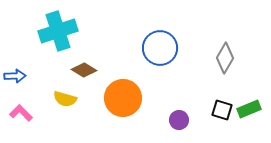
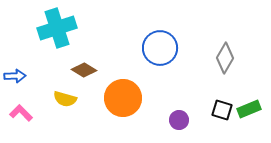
cyan cross: moved 1 px left, 3 px up
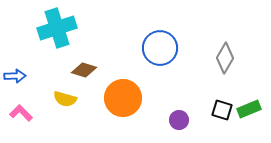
brown diamond: rotated 15 degrees counterclockwise
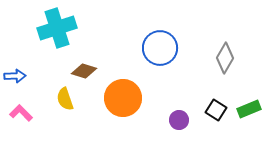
brown diamond: moved 1 px down
yellow semicircle: rotated 55 degrees clockwise
black square: moved 6 px left; rotated 15 degrees clockwise
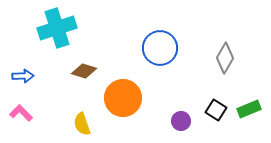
blue arrow: moved 8 px right
yellow semicircle: moved 17 px right, 25 px down
purple circle: moved 2 px right, 1 px down
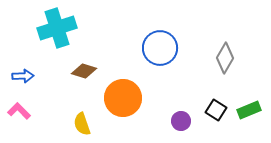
green rectangle: moved 1 px down
pink L-shape: moved 2 px left, 2 px up
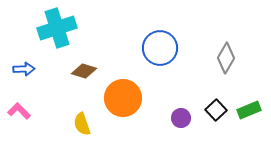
gray diamond: moved 1 px right
blue arrow: moved 1 px right, 7 px up
black square: rotated 15 degrees clockwise
purple circle: moved 3 px up
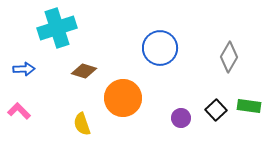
gray diamond: moved 3 px right, 1 px up
green rectangle: moved 4 px up; rotated 30 degrees clockwise
